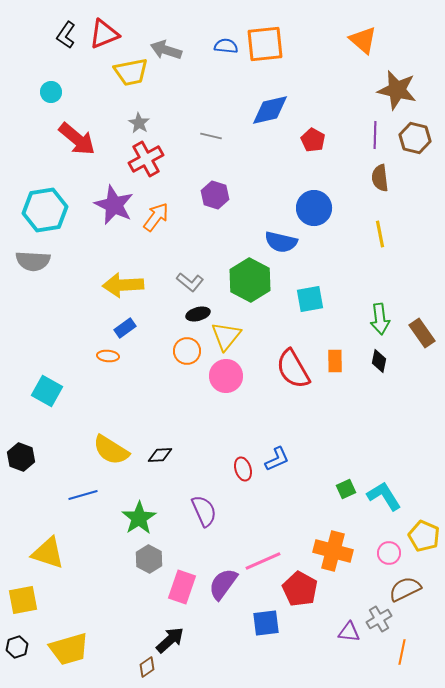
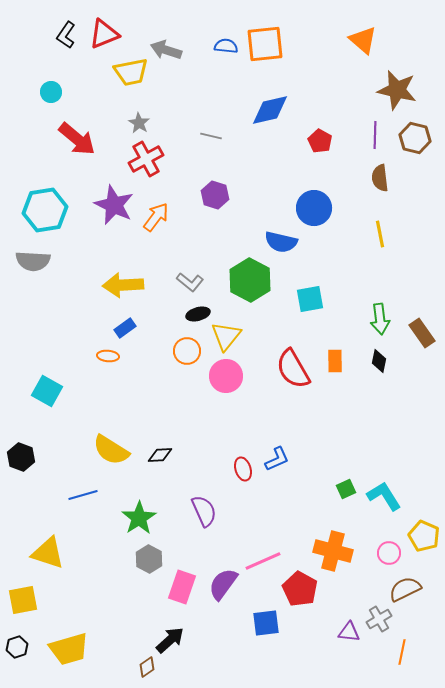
red pentagon at (313, 140): moved 7 px right, 1 px down
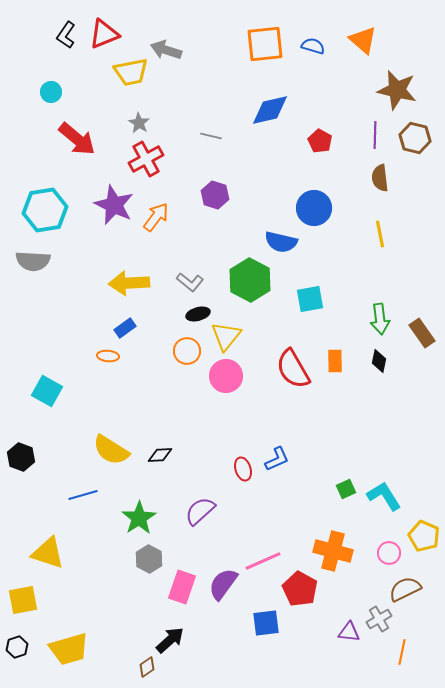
blue semicircle at (226, 46): moved 87 px right; rotated 10 degrees clockwise
yellow arrow at (123, 285): moved 6 px right, 2 px up
purple semicircle at (204, 511): moved 4 px left; rotated 108 degrees counterclockwise
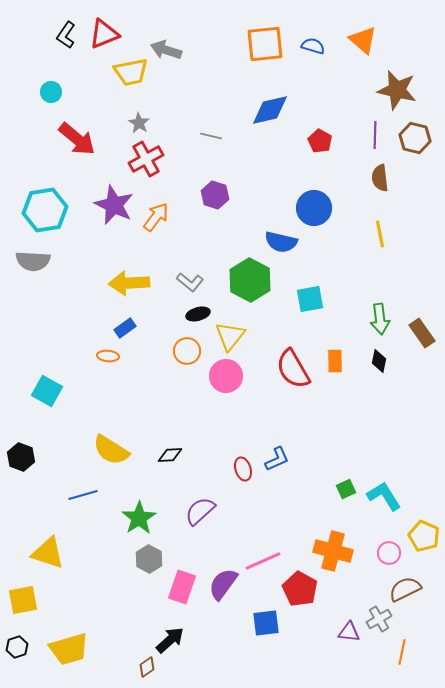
yellow triangle at (226, 336): moved 4 px right
black diamond at (160, 455): moved 10 px right
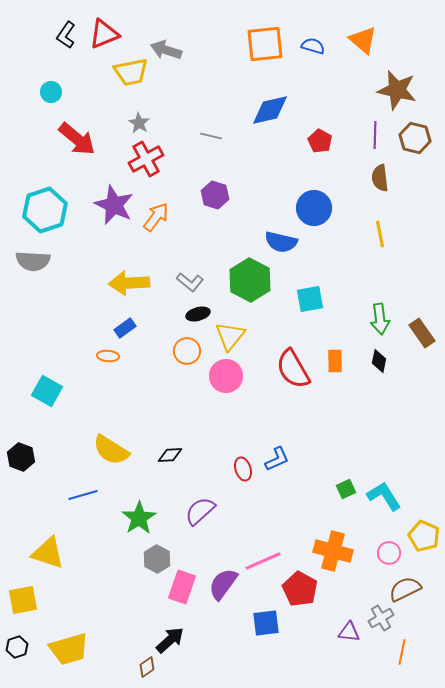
cyan hexagon at (45, 210): rotated 9 degrees counterclockwise
gray hexagon at (149, 559): moved 8 px right
gray cross at (379, 619): moved 2 px right, 1 px up
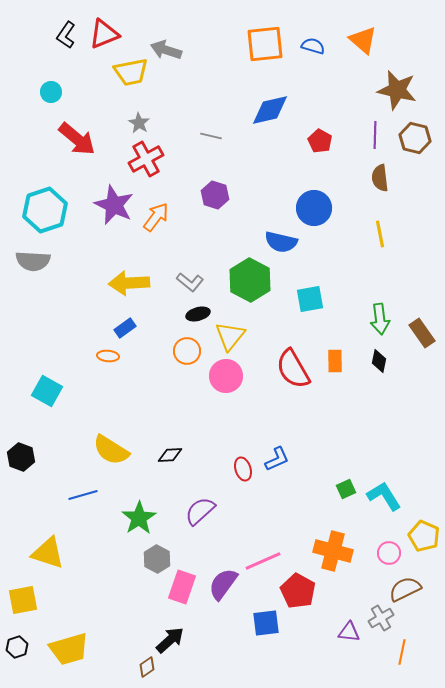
red pentagon at (300, 589): moved 2 px left, 2 px down
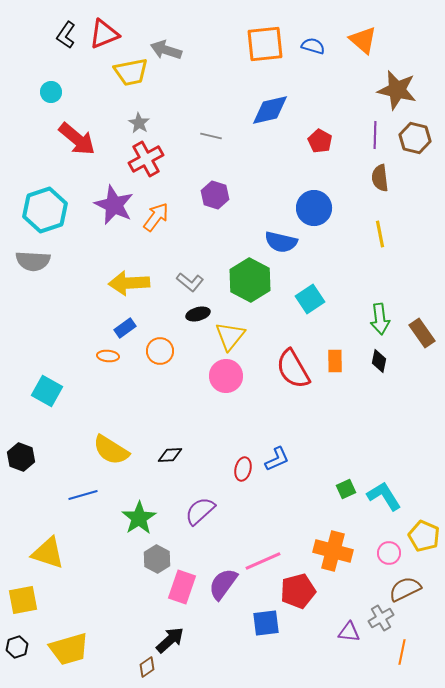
cyan square at (310, 299): rotated 24 degrees counterclockwise
orange circle at (187, 351): moved 27 px left
red ellipse at (243, 469): rotated 30 degrees clockwise
red pentagon at (298, 591): rotated 28 degrees clockwise
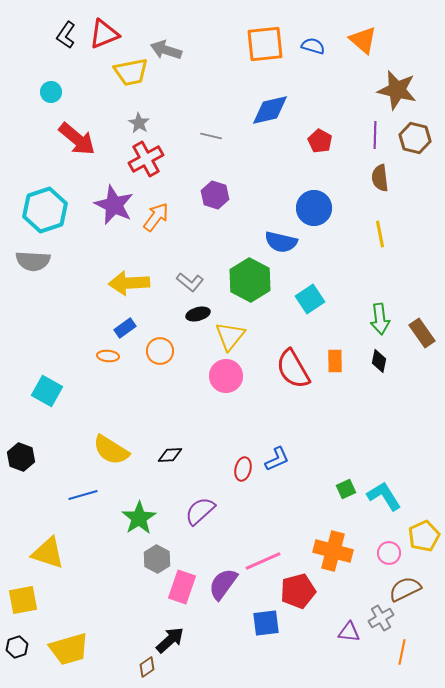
yellow pentagon at (424, 536): rotated 24 degrees clockwise
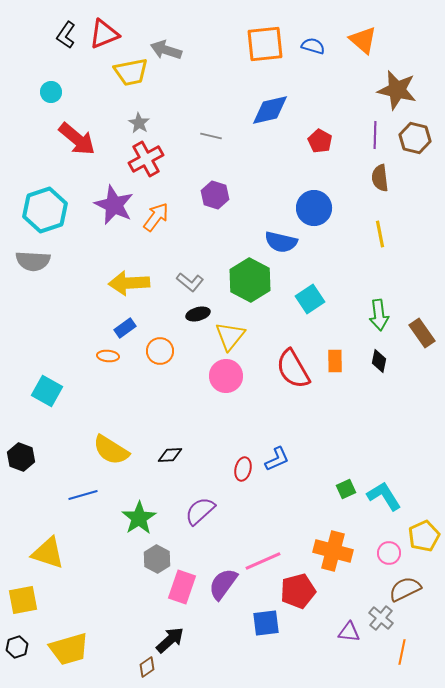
green arrow at (380, 319): moved 1 px left, 4 px up
gray cross at (381, 618): rotated 20 degrees counterclockwise
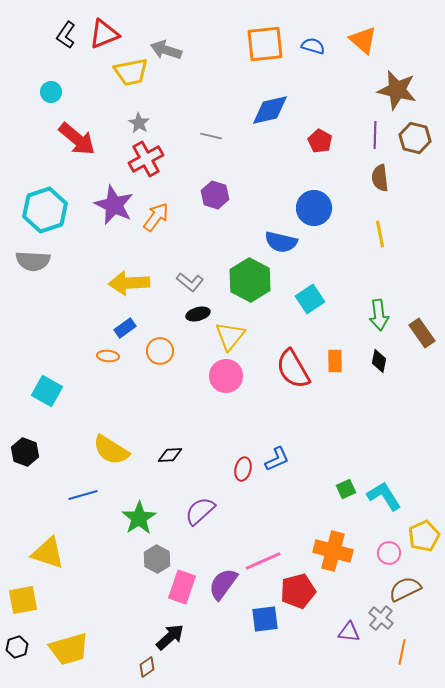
black hexagon at (21, 457): moved 4 px right, 5 px up
blue square at (266, 623): moved 1 px left, 4 px up
black arrow at (170, 640): moved 3 px up
